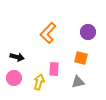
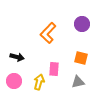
purple circle: moved 6 px left, 8 px up
pink circle: moved 3 px down
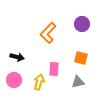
pink circle: moved 1 px up
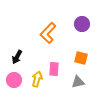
black arrow: rotated 104 degrees clockwise
yellow arrow: moved 2 px left, 3 px up
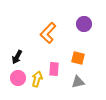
purple circle: moved 2 px right
orange square: moved 3 px left
pink circle: moved 4 px right, 2 px up
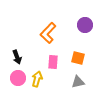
purple circle: moved 1 px right, 1 px down
black arrow: rotated 48 degrees counterclockwise
pink rectangle: moved 1 px left, 7 px up
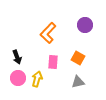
orange square: rotated 16 degrees clockwise
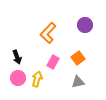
orange square: rotated 24 degrees clockwise
pink rectangle: rotated 24 degrees clockwise
